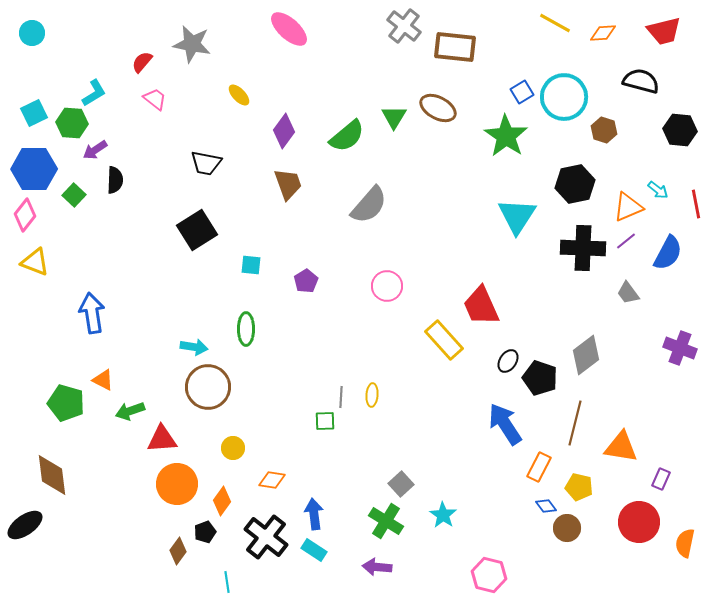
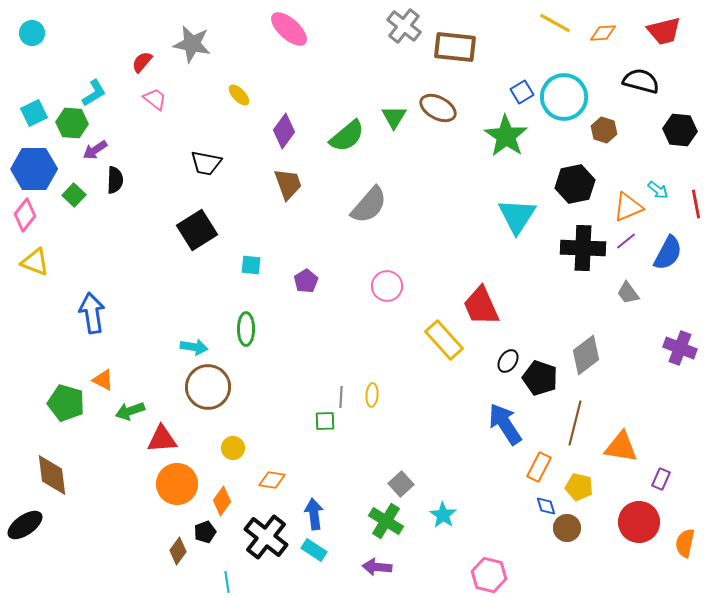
blue diamond at (546, 506): rotated 20 degrees clockwise
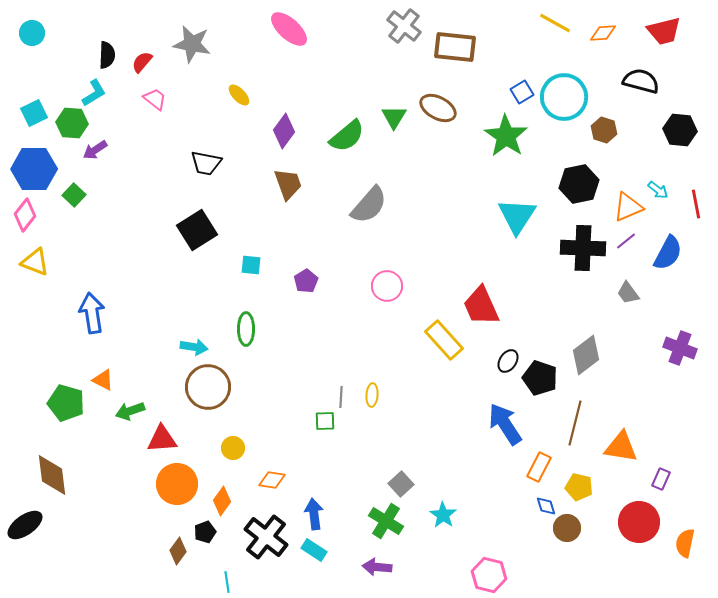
black semicircle at (115, 180): moved 8 px left, 125 px up
black hexagon at (575, 184): moved 4 px right
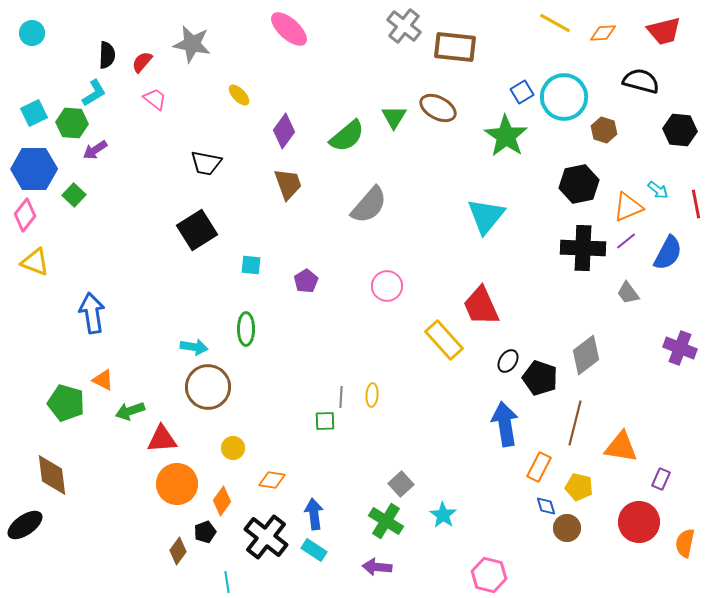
cyan triangle at (517, 216): moved 31 px left; rotated 6 degrees clockwise
blue arrow at (505, 424): rotated 24 degrees clockwise
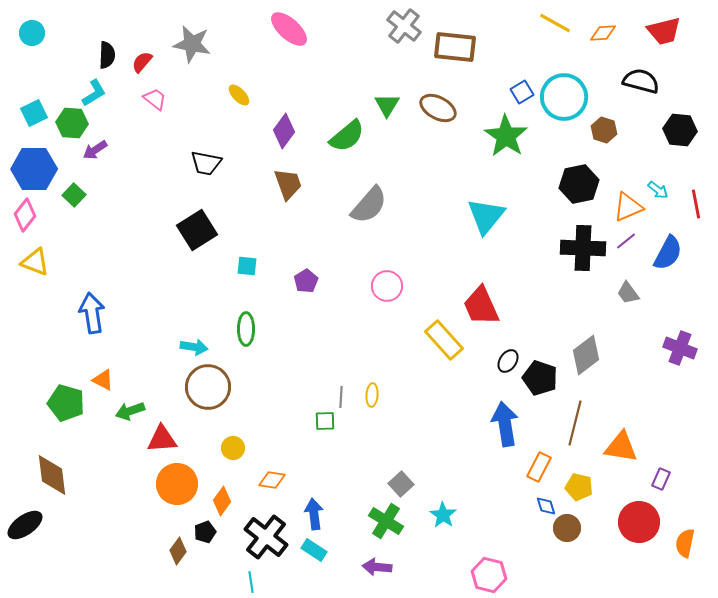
green triangle at (394, 117): moved 7 px left, 12 px up
cyan square at (251, 265): moved 4 px left, 1 px down
cyan line at (227, 582): moved 24 px right
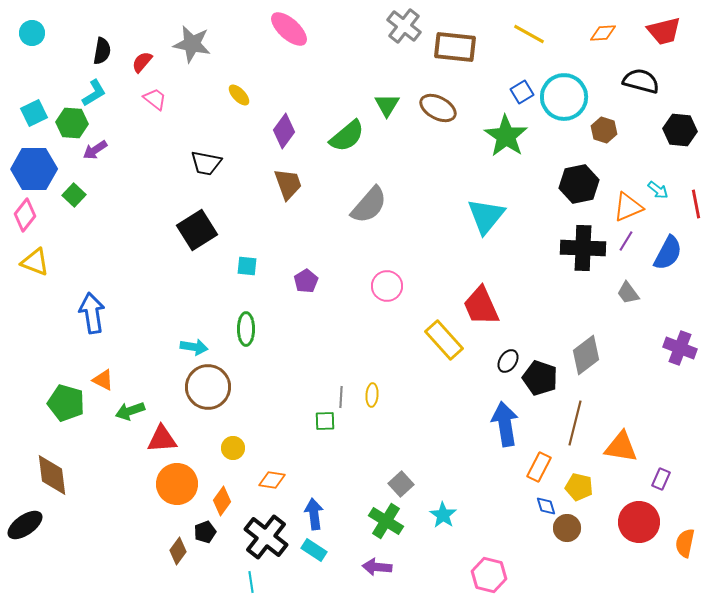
yellow line at (555, 23): moved 26 px left, 11 px down
black semicircle at (107, 55): moved 5 px left, 4 px up; rotated 8 degrees clockwise
purple line at (626, 241): rotated 20 degrees counterclockwise
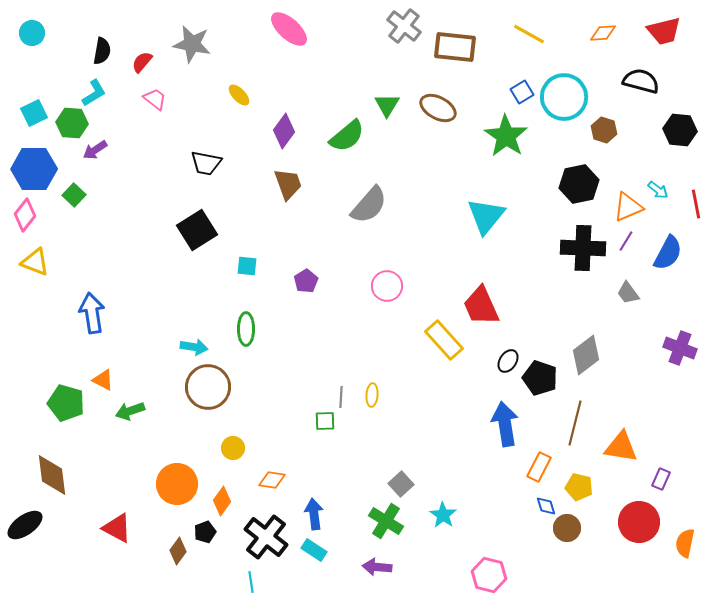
red triangle at (162, 439): moved 45 px left, 89 px down; rotated 32 degrees clockwise
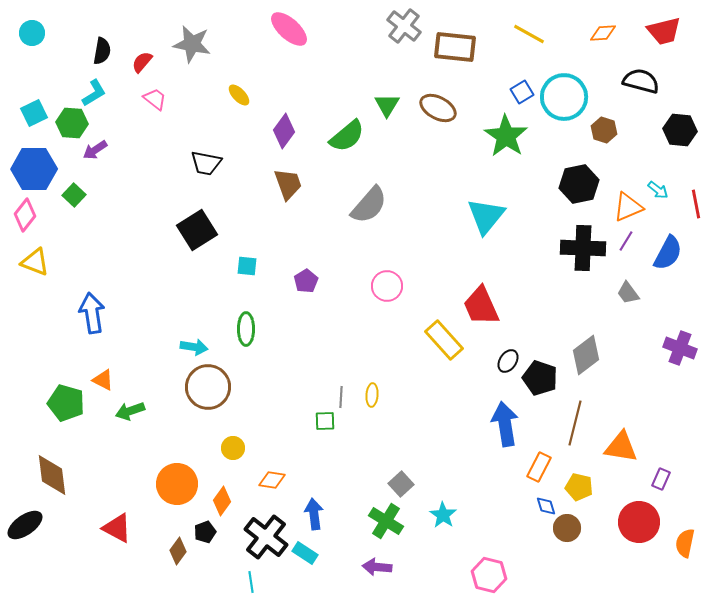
cyan rectangle at (314, 550): moved 9 px left, 3 px down
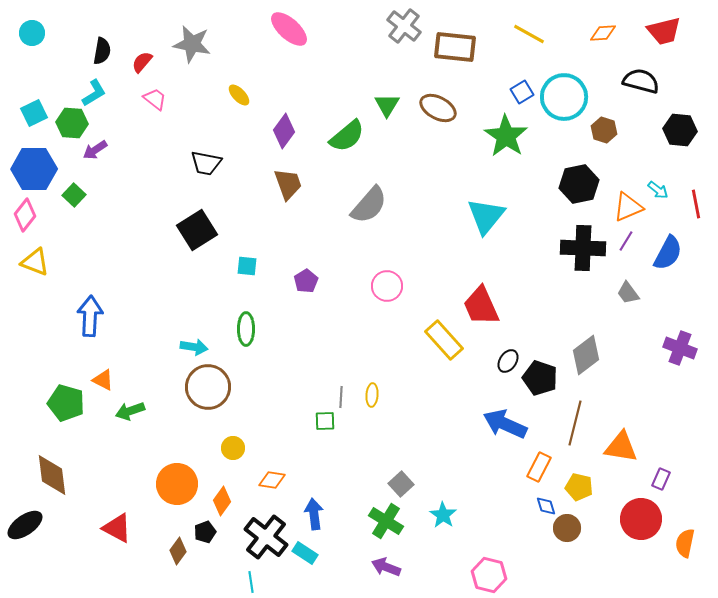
blue arrow at (92, 313): moved 2 px left, 3 px down; rotated 12 degrees clockwise
blue arrow at (505, 424): rotated 57 degrees counterclockwise
red circle at (639, 522): moved 2 px right, 3 px up
purple arrow at (377, 567): moved 9 px right; rotated 16 degrees clockwise
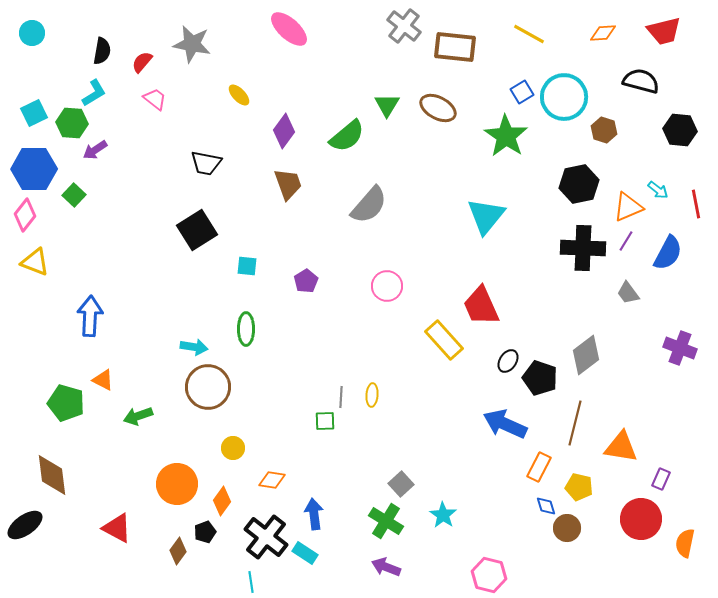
green arrow at (130, 411): moved 8 px right, 5 px down
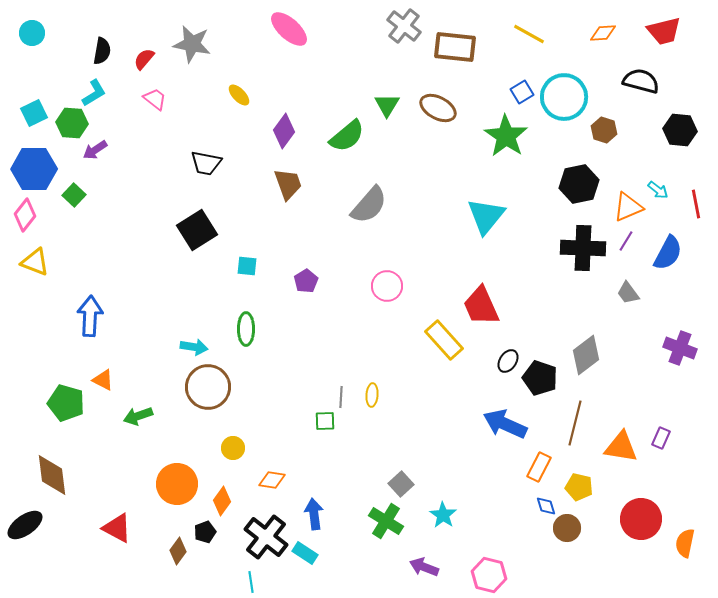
red semicircle at (142, 62): moved 2 px right, 3 px up
purple rectangle at (661, 479): moved 41 px up
purple arrow at (386, 567): moved 38 px right
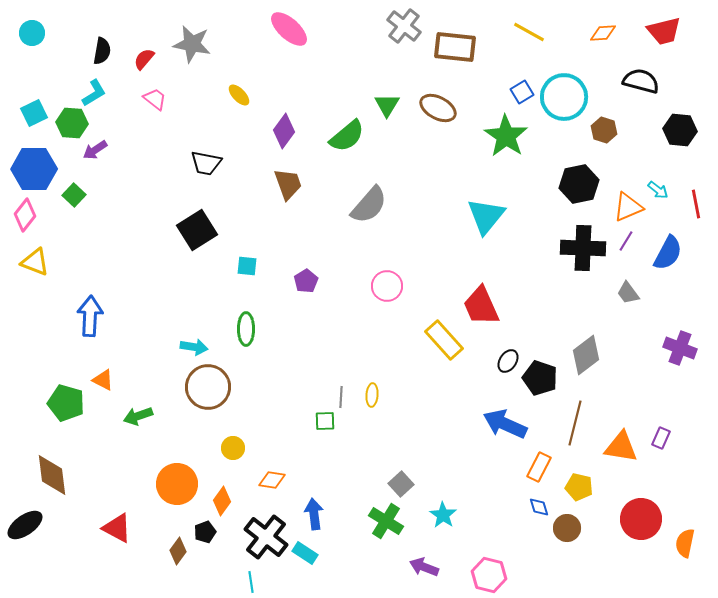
yellow line at (529, 34): moved 2 px up
blue diamond at (546, 506): moved 7 px left, 1 px down
